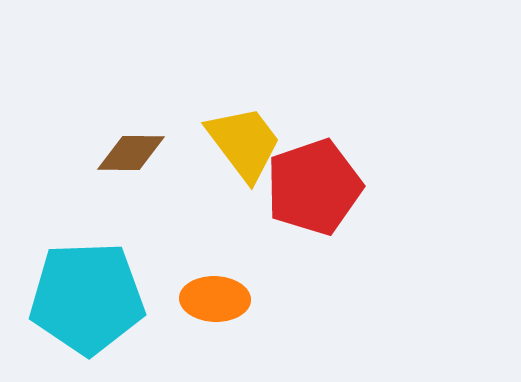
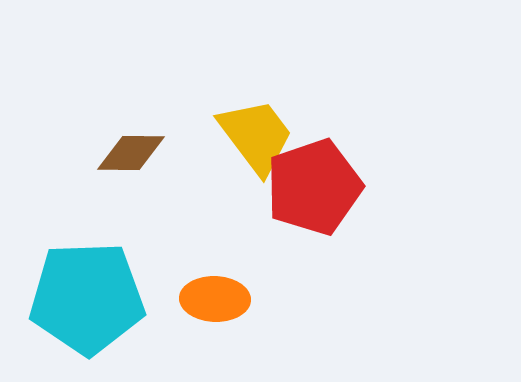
yellow trapezoid: moved 12 px right, 7 px up
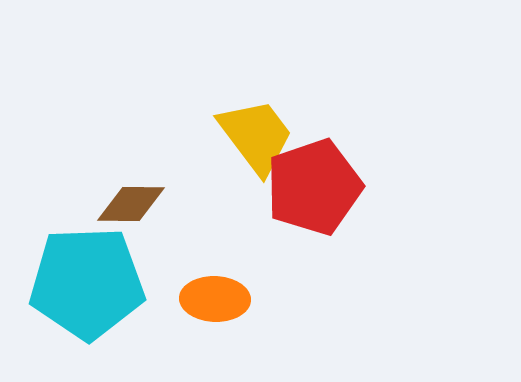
brown diamond: moved 51 px down
cyan pentagon: moved 15 px up
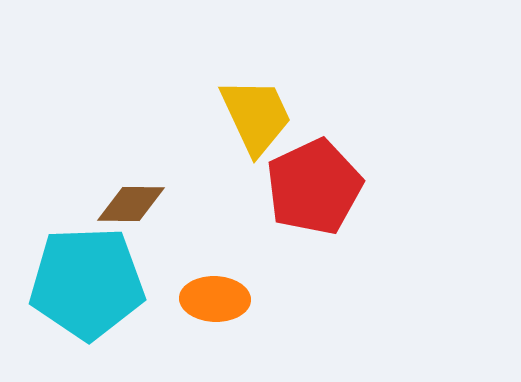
yellow trapezoid: moved 20 px up; rotated 12 degrees clockwise
red pentagon: rotated 6 degrees counterclockwise
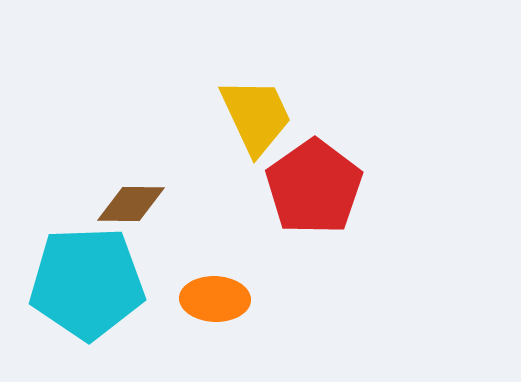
red pentagon: rotated 10 degrees counterclockwise
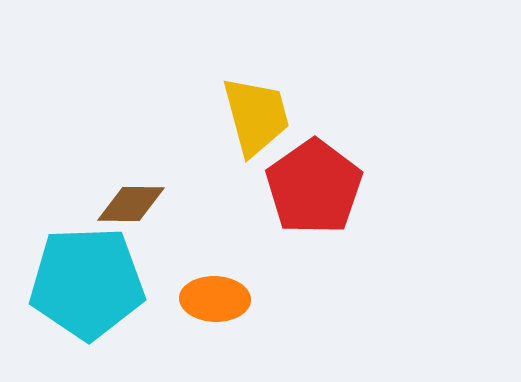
yellow trapezoid: rotated 10 degrees clockwise
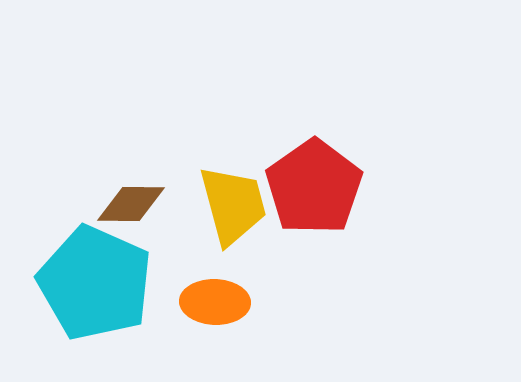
yellow trapezoid: moved 23 px left, 89 px down
cyan pentagon: moved 8 px right; rotated 26 degrees clockwise
orange ellipse: moved 3 px down
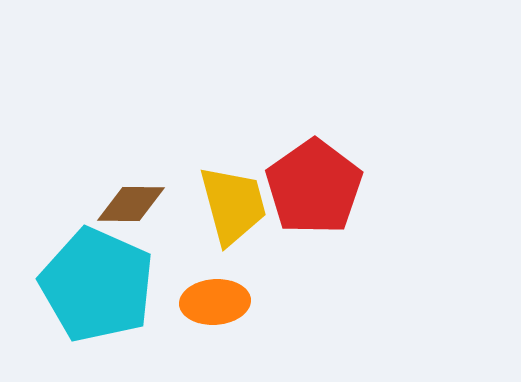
cyan pentagon: moved 2 px right, 2 px down
orange ellipse: rotated 6 degrees counterclockwise
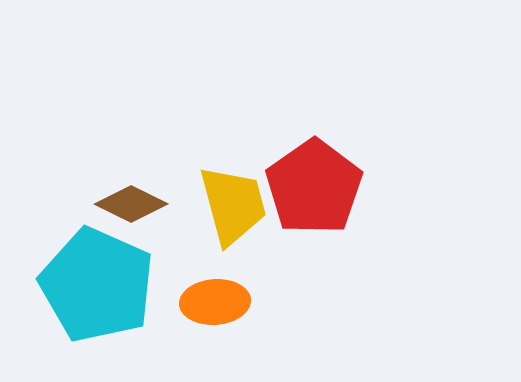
brown diamond: rotated 26 degrees clockwise
